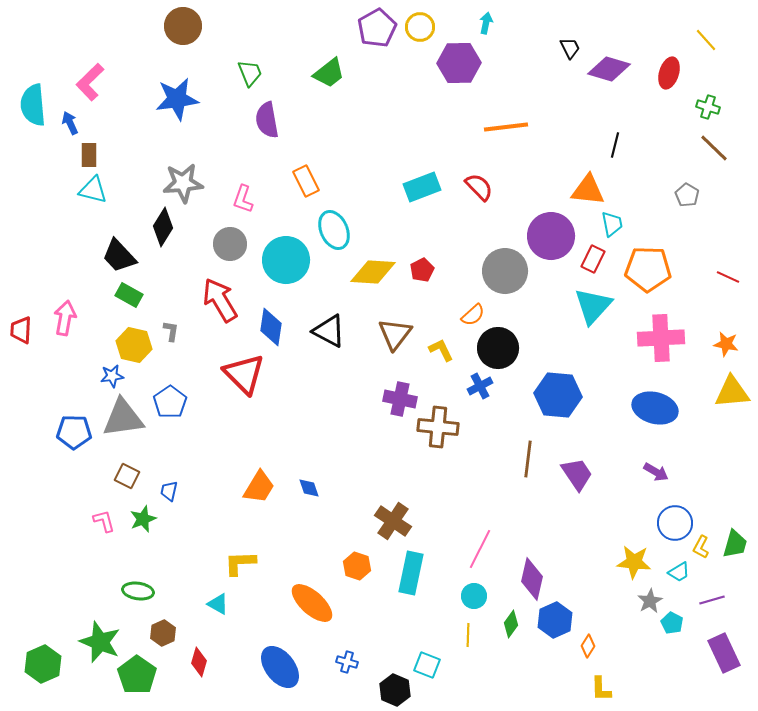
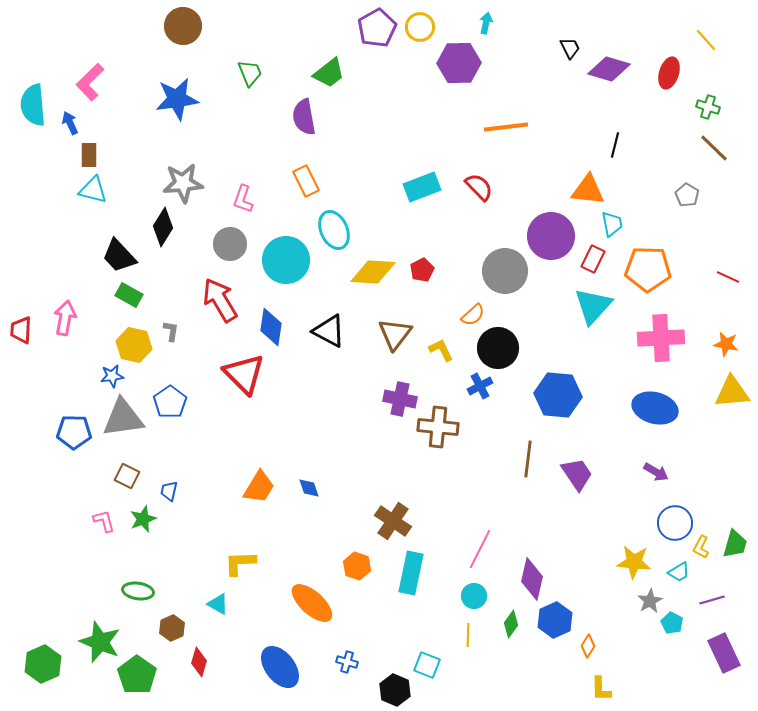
purple semicircle at (267, 120): moved 37 px right, 3 px up
brown hexagon at (163, 633): moved 9 px right, 5 px up
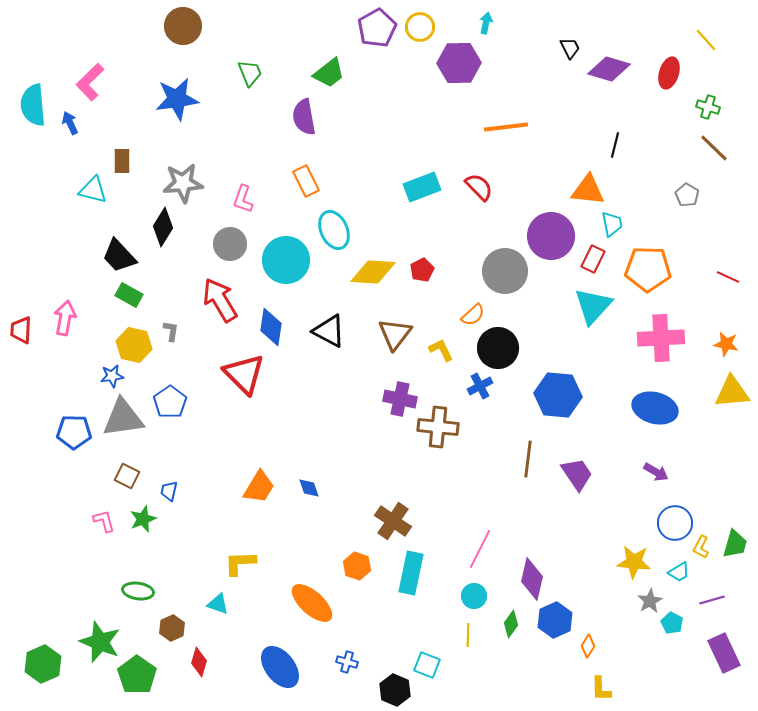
brown rectangle at (89, 155): moved 33 px right, 6 px down
cyan triangle at (218, 604): rotated 10 degrees counterclockwise
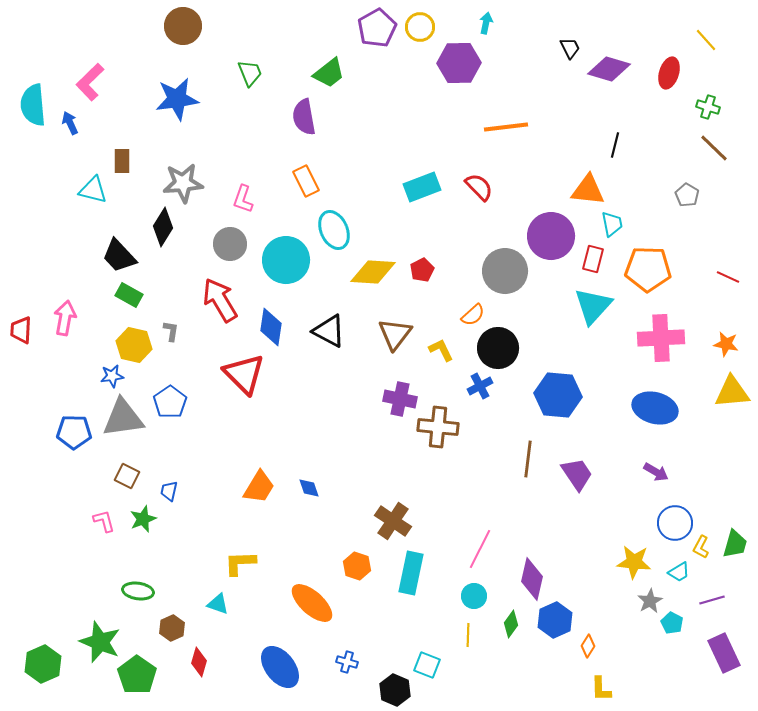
red rectangle at (593, 259): rotated 12 degrees counterclockwise
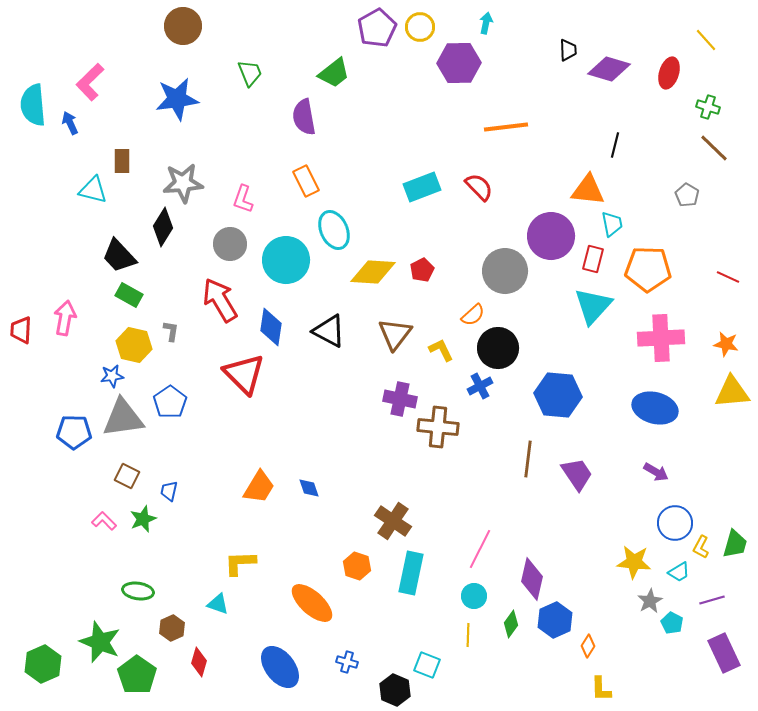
black trapezoid at (570, 48): moved 2 px left, 2 px down; rotated 25 degrees clockwise
green trapezoid at (329, 73): moved 5 px right
pink L-shape at (104, 521): rotated 30 degrees counterclockwise
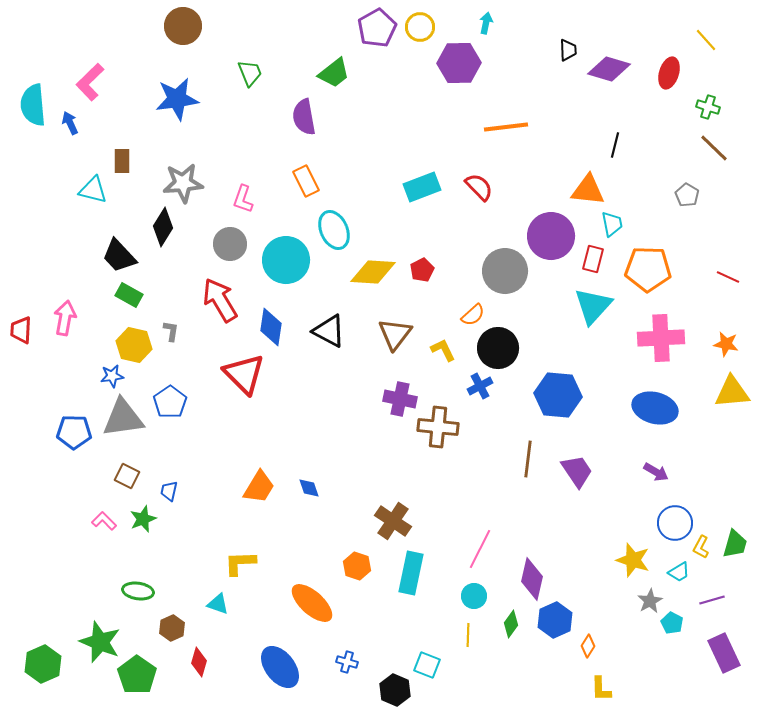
yellow L-shape at (441, 350): moved 2 px right
purple trapezoid at (577, 474): moved 3 px up
yellow star at (634, 562): moved 1 px left, 2 px up; rotated 12 degrees clockwise
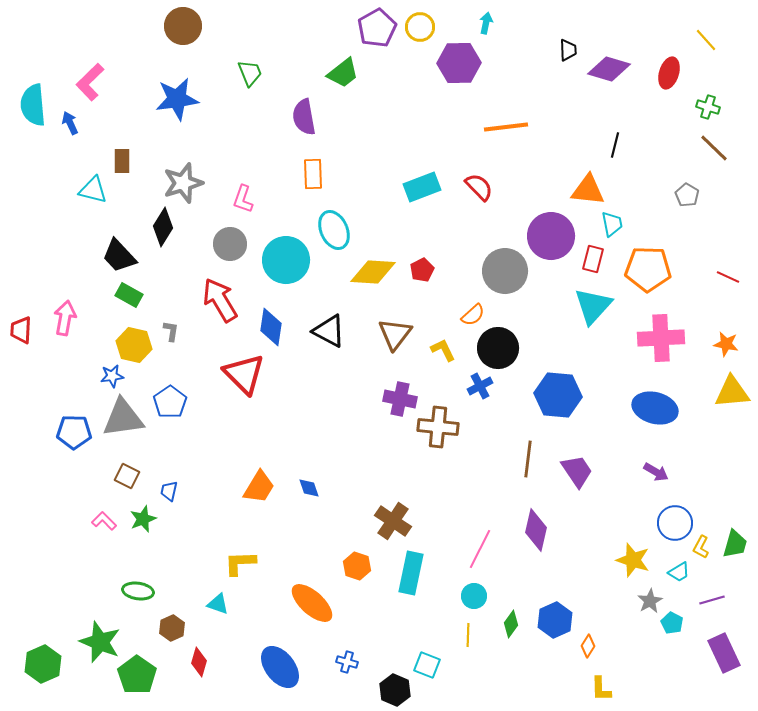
green trapezoid at (334, 73): moved 9 px right
orange rectangle at (306, 181): moved 7 px right, 7 px up; rotated 24 degrees clockwise
gray star at (183, 183): rotated 12 degrees counterclockwise
purple diamond at (532, 579): moved 4 px right, 49 px up
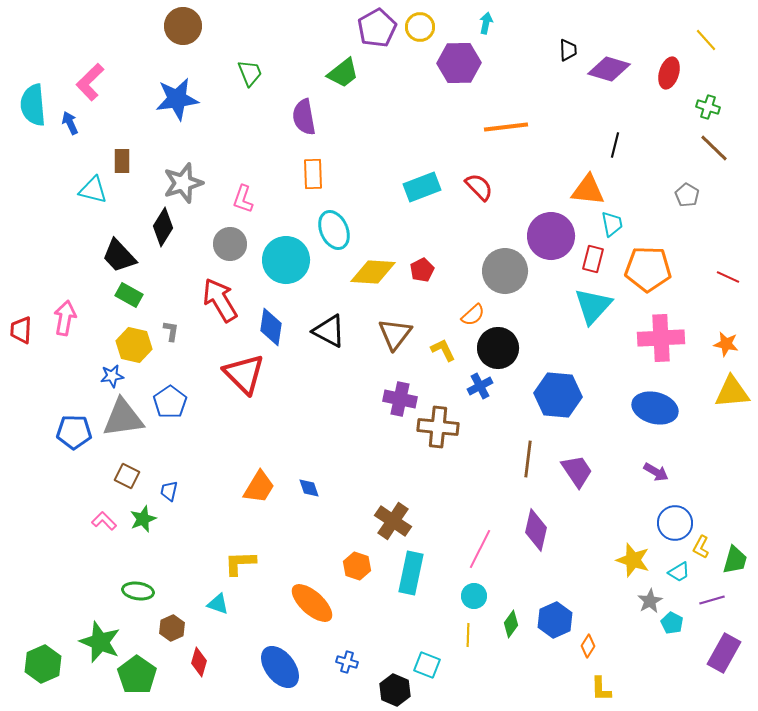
green trapezoid at (735, 544): moved 16 px down
purple rectangle at (724, 653): rotated 54 degrees clockwise
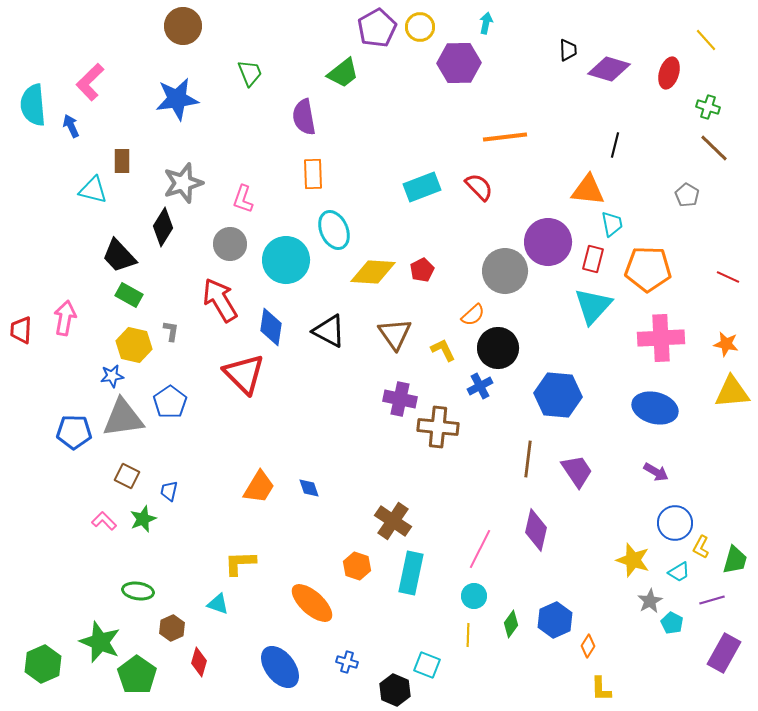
blue arrow at (70, 123): moved 1 px right, 3 px down
orange line at (506, 127): moved 1 px left, 10 px down
purple circle at (551, 236): moved 3 px left, 6 px down
brown triangle at (395, 334): rotated 12 degrees counterclockwise
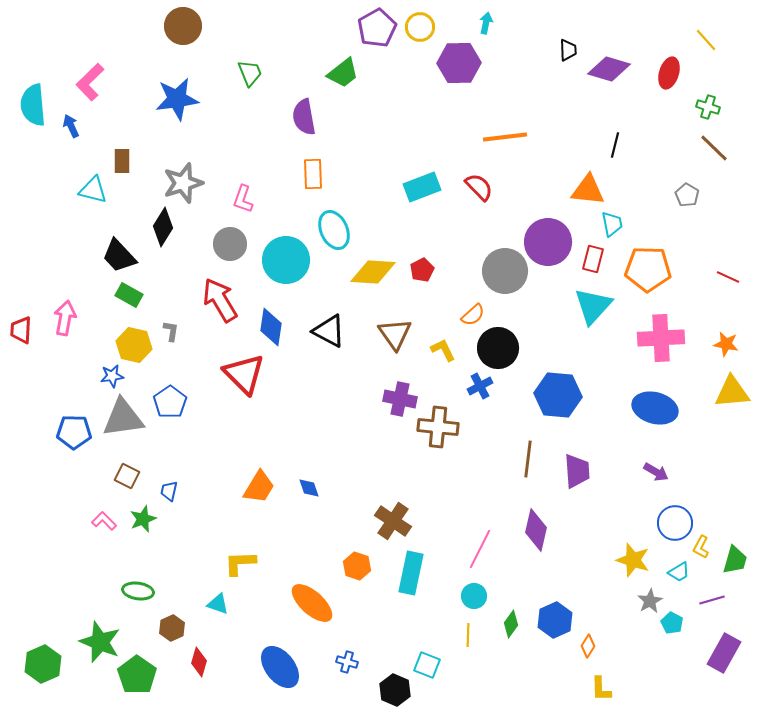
purple trapezoid at (577, 471): rotated 30 degrees clockwise
